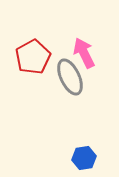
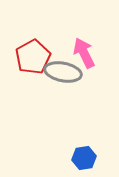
gray ellipse: moved 7 px left, 5 px up; rotated 54 degrees counterclockwise
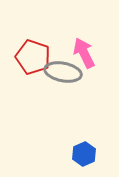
red pentagon: rotated 24 degrees counterclockwise
blue hexagon: moved 4 px up; rotated 15 degrees counterclockwise
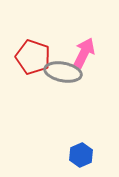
pink arrow: rotated 52 degrees clockwise
blue hexagon: moved 3 px left, 1 px down
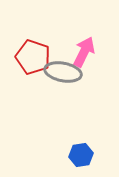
pink arrow: moved 1 px up
blue hexagon: rotated 15 degrees clockwise
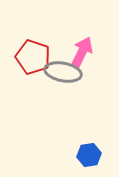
pink arrow: moved 2 px left
blue hexagon: moved 8 px right
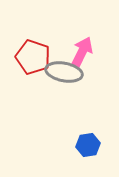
gray ellipse: moved 1 px right
blue hexagon: moved 1 px left, 10 px up
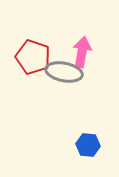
pink arrow: rotated 16 degrees counterclockwise
blue hexagon: rotated 15 degrees clockwise
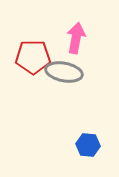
pink arrow: moved 6 px left, 14 px up
red pentagon: rotated 20 degrees counterclockwise
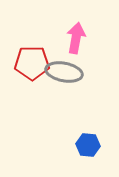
red pentagon: moved 1 px left, 6 px down
